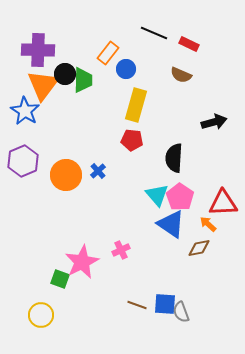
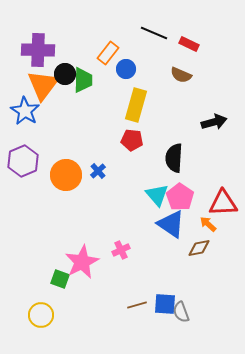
brown line: rotated 36 degrees counterclockwise
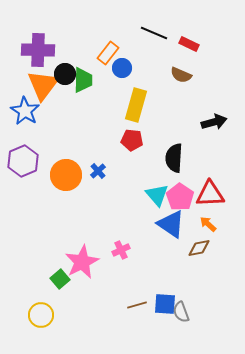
blue circle: moved 4 px left, 1 px up
red triangle: moved 13 px left, 9 px up
green square: rotated 30 degrees clockwise
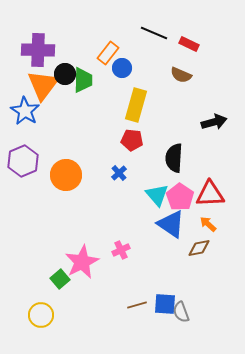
blue cross: moved 21 px right, 2 px down
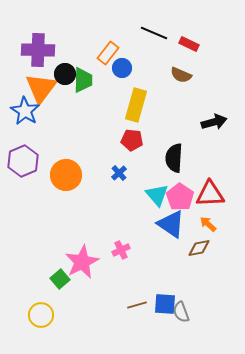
orange triangle: moved 2 px left, 3 px down
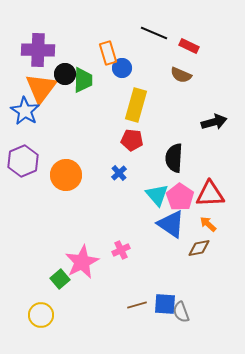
red rectangle: moved 2 px down
orange rectangle: rotated 55 degrees counterclockwise
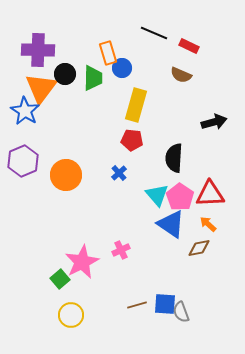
green trapezoid: moved 10 px right, 2 px up
yellow circle: moved 30 px right
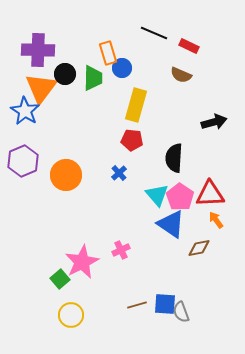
orange arrow: moved 8 px right, 4 px up; rotated 12 degrees clockwise
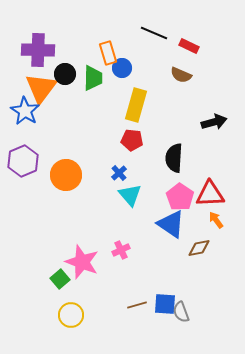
cyan triangle: moved 27 px left
pink star: rotated 24 degrees counterclockwise
